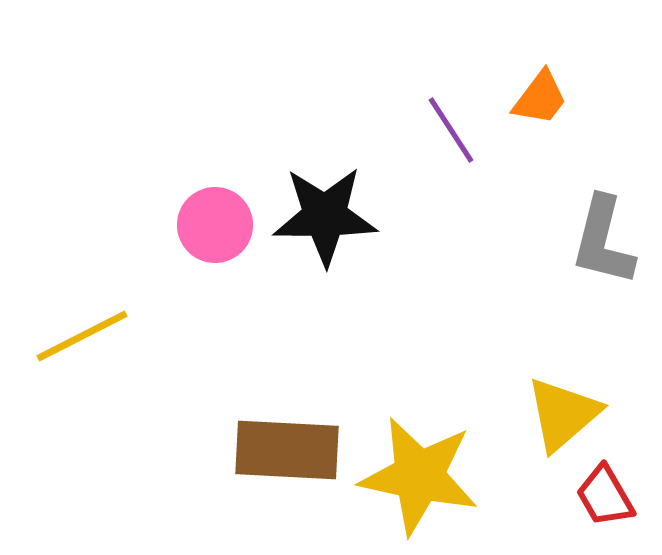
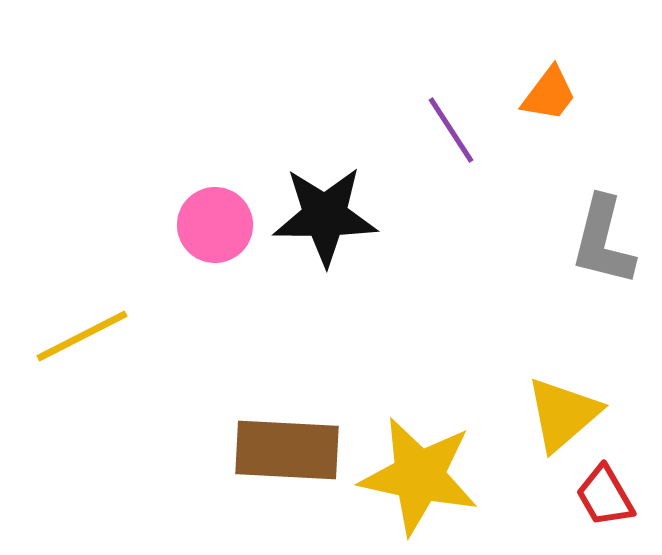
orange trapezoid: moved 9 px right, 4 px up
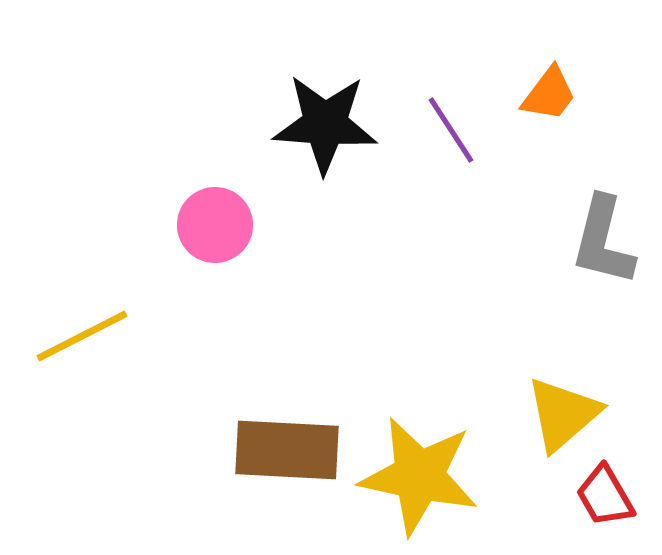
black star: moved 92 px up; rotated 4 degrees clockwise
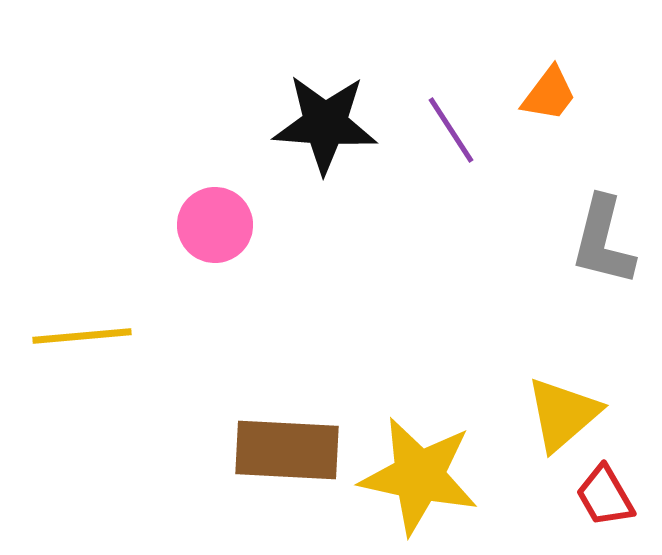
yellow line: rotated 22 degrees clockwise
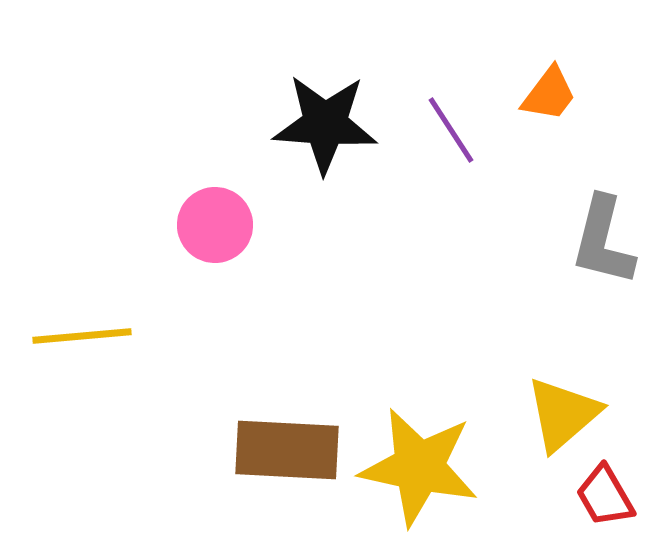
yellow star: moved 9 px up
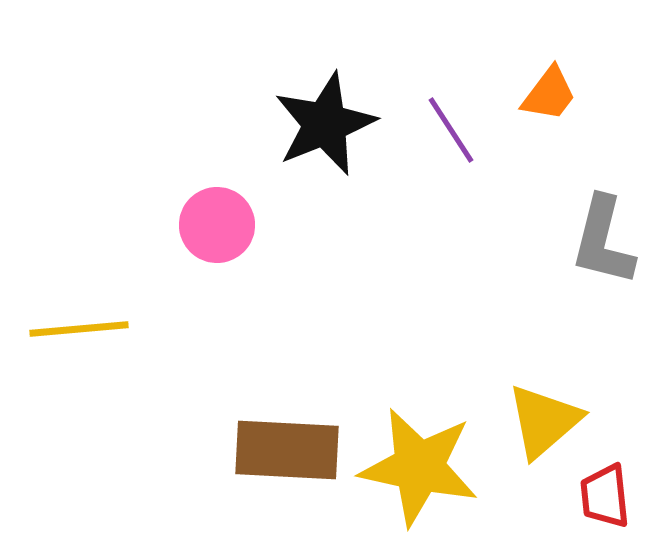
black star: rotated 26 degrees counterclockwise
pink circle: moved 2 px right
yellow line: moved 3 px left, 7 px up
yellow triangle: moved 19 px left, 7 px down
red trapezoid: rotated 24 degrees clockwise
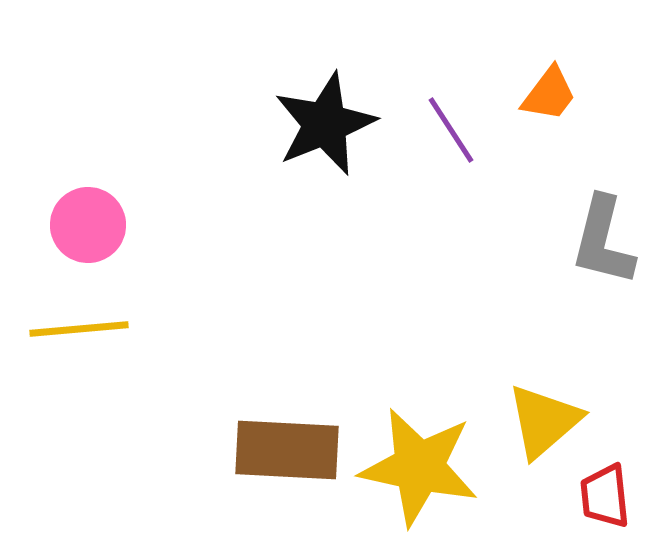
pink circle: moved 129 px left
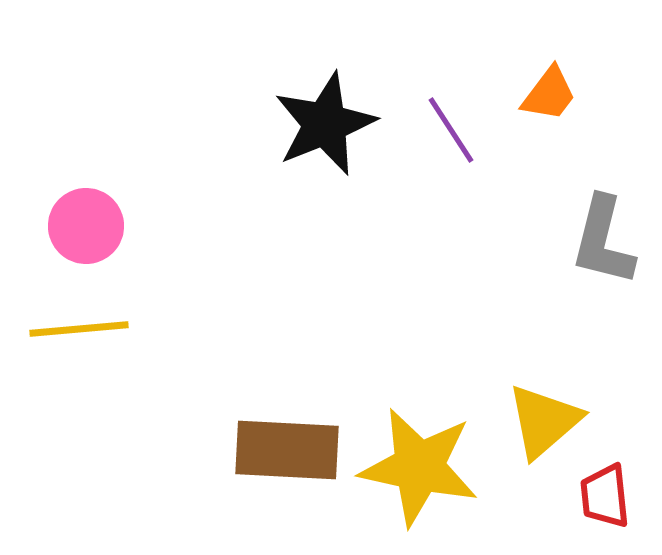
pink circle: moved 2 px left, 1 px down
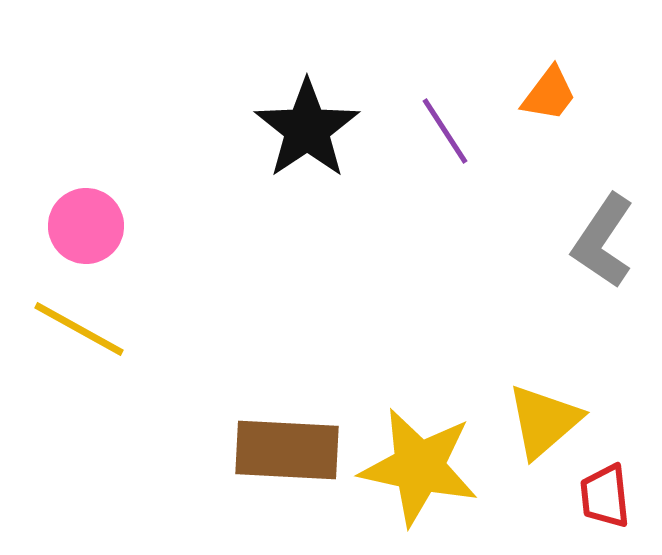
black star: moved 18 px left, 5 px down; rotated 12 degrees counterclockwise
purple line: moved 6 px left, 1 px down
gray L-shape: rotated 20 degrees clockwise
yellow line: rotated 34 degrees clockwise
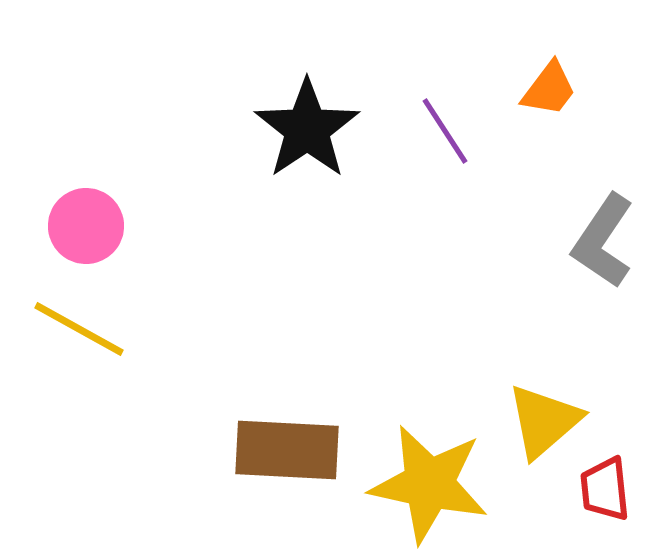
orange trapezoid: moved 5 px up
yellow star: moved 10 px right, 17 px down
red trapezoid: moved 7 px up
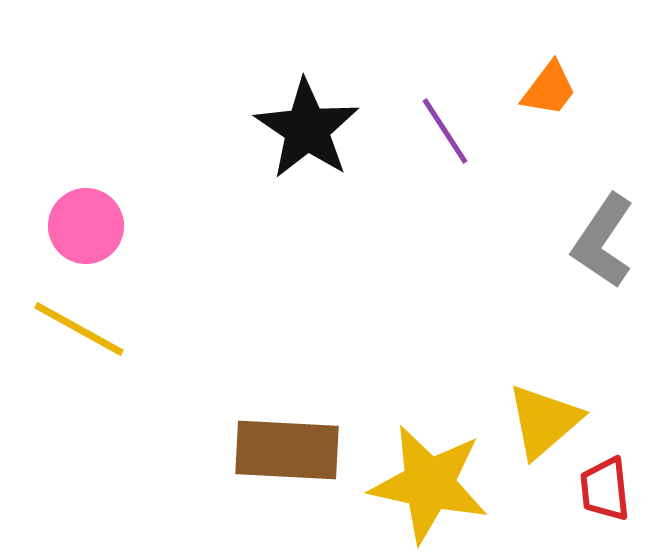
black star: rotated 4 degrees counterclockwise
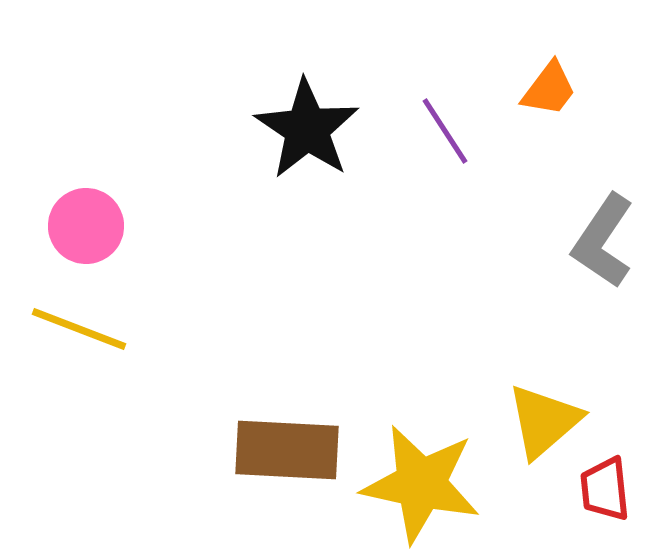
yellow line: rotated 8 degrees counterclockwise
yellow star: moved 8 px left
